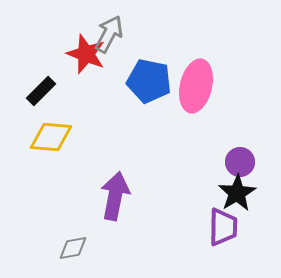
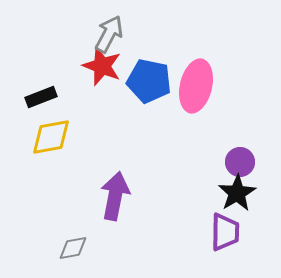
red star: moved 16 px right, 12 px down
black rectangle: moved 6 px down; rotated 24 degrees clockwise
yellow diamond: rotated 15 degrees counterclockwise
purple trapezoid: moved 2 px right, 5 px down
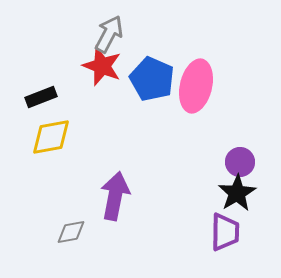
blue pentagon: moved 3 px right, 2 px up; rotated 12 degrees clockwise
gray diamond: moved 2 px left, 16 px up
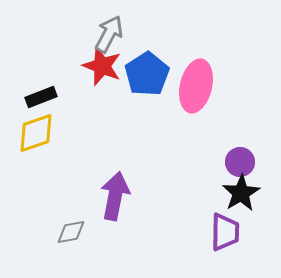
blue pentagon: moved 5 px left, 5 px up; rotated 15 degrees clockwise
yellow diamond: moved 15 px left, 4 px up; rotated 9 degrees counterclockwise
black star: moved 4 px right
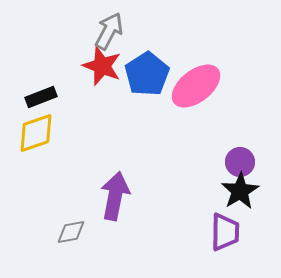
gray arrow: moved 3 px up
pink ellipse: rotated 39 degrees clockwise
black star: moved 1 px left, 2 px up
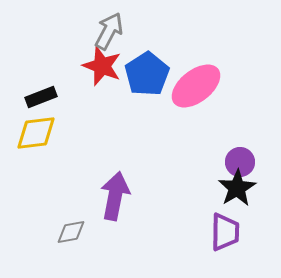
yellow diamond: rotated 12 degrees clockwise
black star: moved 3 px left, 3 px up
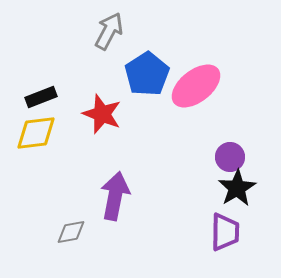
red star: moved 48 px down
purple circle: moved 10 px left, 5 px up
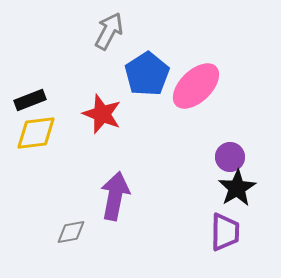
pink ellipse: rotated 6 degrees counterclockwise
black rectangle: moved 11 px left, 3 px down
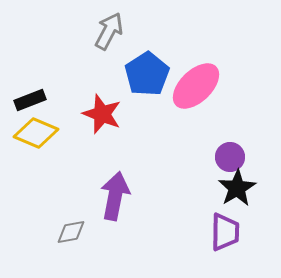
yellow diamond: rotated 30 degrees clockwise
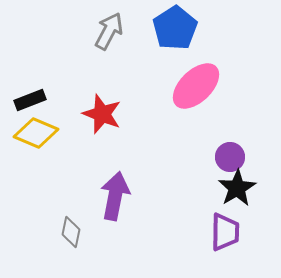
blue pentagon: moved 28 px right, 46 px up
gray diamond: rotated 68 degrees counterclockwise
